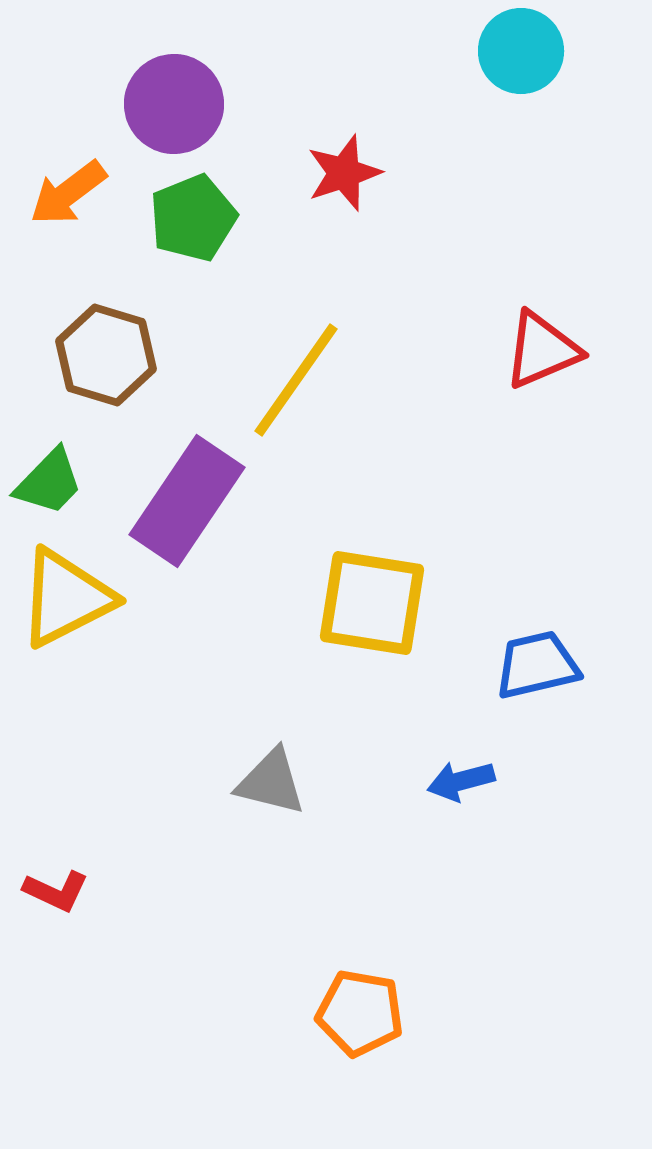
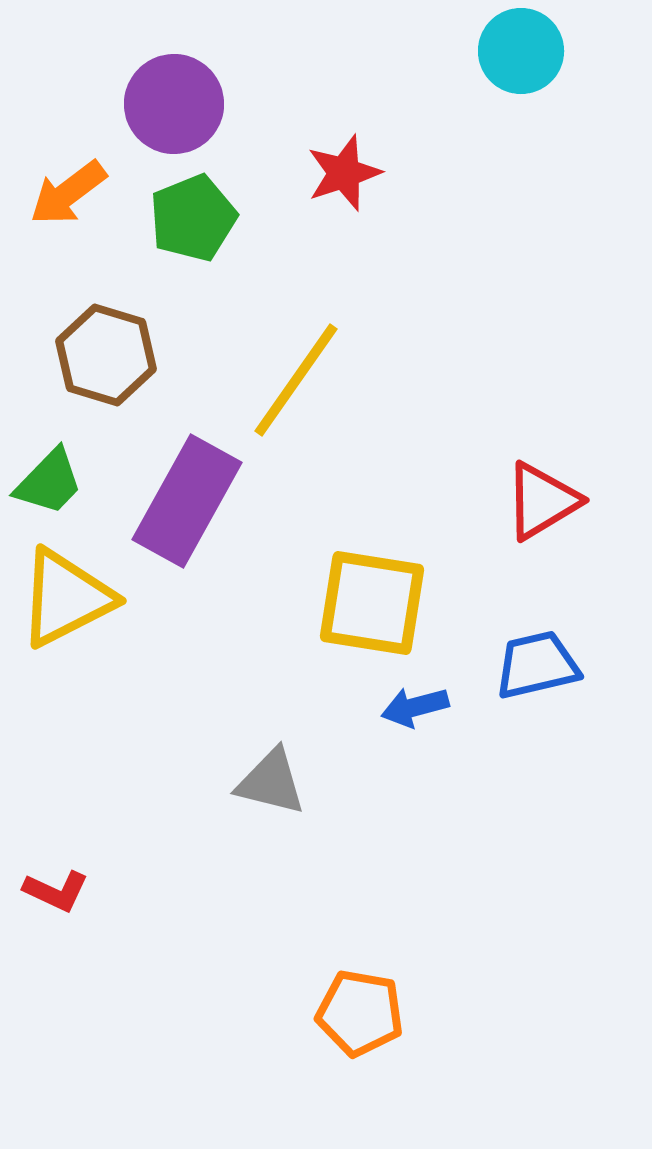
red triangle: moved 151 px down; rotated 8 degrees counterclockwise
purple rectangle: rotated 5 degrees counterclockwise
blue arrow: moved 46 px left, 74 px up
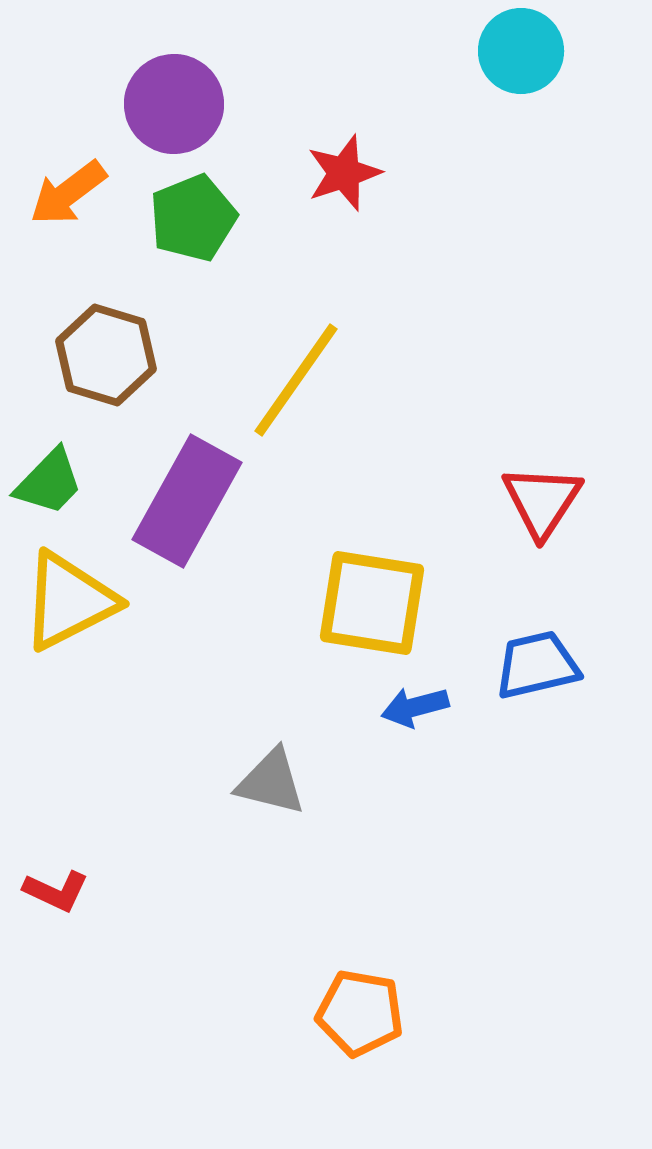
red triangle: rotated 26 degrees counterclockwise
yellow triangle: moved 3 px right, 3 px down
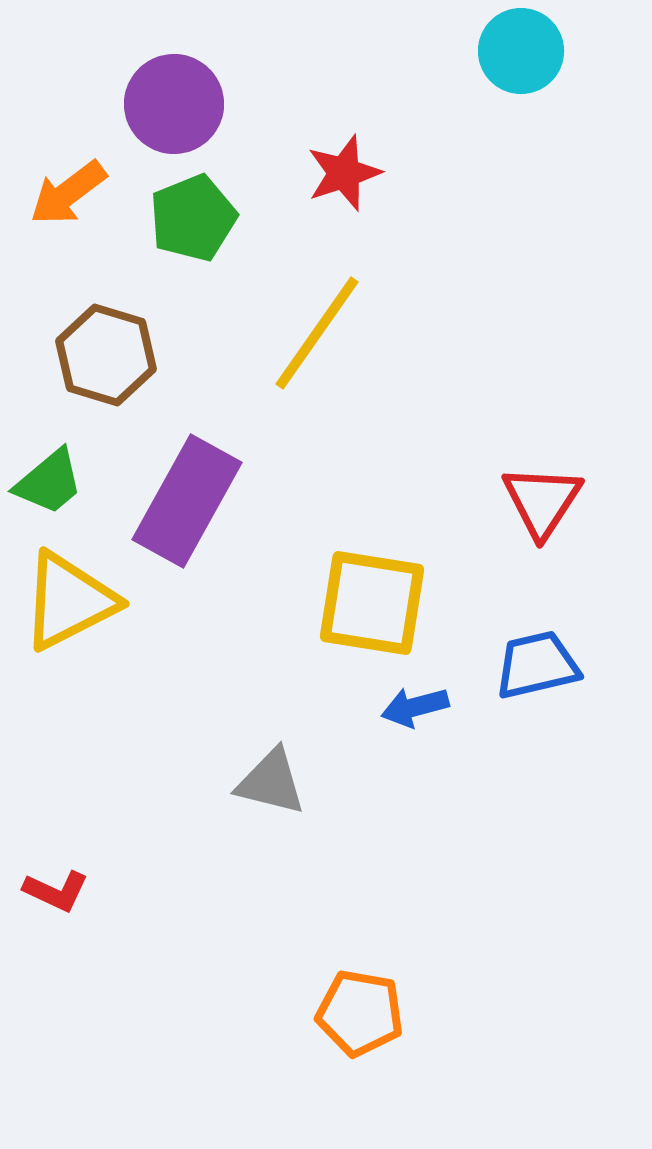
yellow line: moved 21 px right, 47 px up
green trapezoid: rotated 6 degrees clockwise
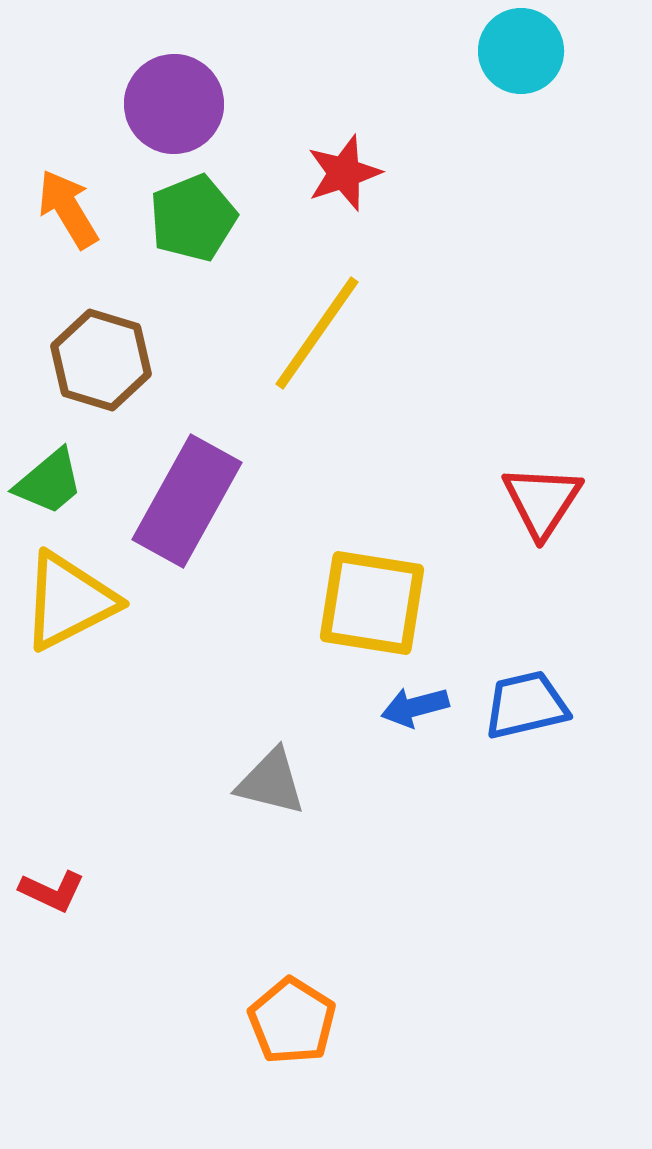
orange arrow: moved 16 px down; rotated 96 degrees clockwise
brown hexagon: moved 5 px left, 5 px down
blue trapezoid: moved 11 px left, 40 px down
red L-shape: moved 4 px left
orange pentagon: moved 68 px left, 8 px down; rotated 22 degrees clockwise
